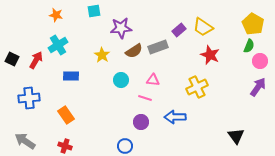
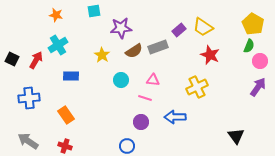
gray arrow: moved 3 px right
blue circle: moved 2 px right
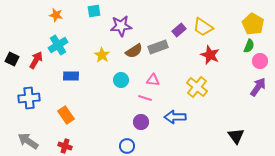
purple star: moved 2 px up
yellow cross: rotated 25 degrees counterclockwise
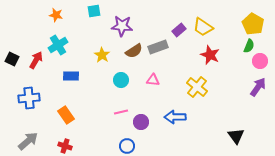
purple star: moved 1 px right; rotated 10 degrees clockwise
pink line: moved 24 px left, 14 px down; rotated 32 degrees counterclockwise
gray arrow: rotated 105 degrees clockwise
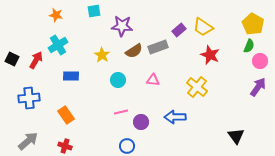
cyan circle: moved 3 px left
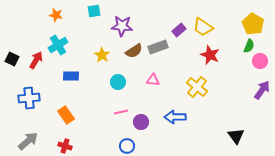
cyan circle: moved 2 px down
purple arrow: moved 4 px right, 3 px down
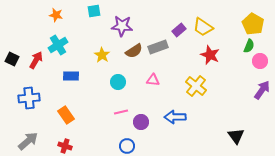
yellow cross: moved 1 px left, 1 px up
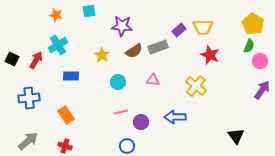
cyan square: moved 5 px left
yellow trapezoid: rotated 35 degrees counterclockwise
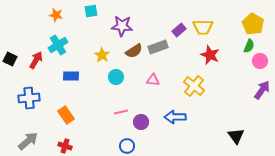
cyan square: moved 2 px right
black square: moved 2 px left
cyan circle: moved 2 px left, 5 px up
yellow cross: moved 2 px left
